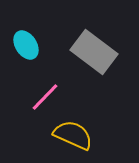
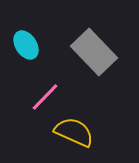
gray rectangle: rotated 9 degrees clockwise
yellow semicircle: moved 1 px right, 3 px up
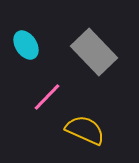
pink line: moved 2 px right
yellow semicircle: moved 11 px right, 2 px up
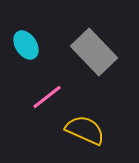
pink line: rotated 8 degrees clockwise
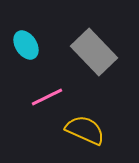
pink line: rotated 12 degrees clockwise
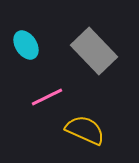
gray rectangle: moved 1 px up
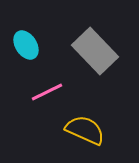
gray rectangle: moved 1 px right
pink line: moved 5 px up
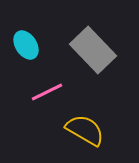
gray rectangle: moved 2 px left, 1 px up
yellow semicircle: rotated 6 degrees clockwise
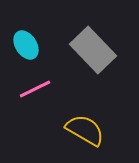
pink line: moved 12 px left, 3 px up
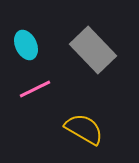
cyan ellipse: rotated 8 degrees clockwise
yellow semicircle: moved 1 px left, 1 px up
